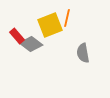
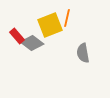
gray diamond: moved 1 px right, 1 px up
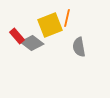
gray semicircle: moved 4 px left, 6 px up
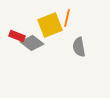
red rectangle: rotated 28 degrees counterclockwise
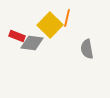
yellow square: rotated 25 degrees counterclockwise
gray diamond: rotated 30 degrees counterclockwise
gray semicircle: moved 8 px right, 2 px down
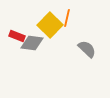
gray semicircle: rotated 144 degrees clockwise
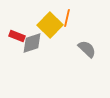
gray diamond: rotated 25 degrees counterclockwise
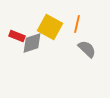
orange line: moved 10 px right, 6 px down
yellow square: moved 2 px down; rotated 15 degrees counterclockwise
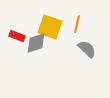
yellow square: rotated 10 degrees counterclockwise
gray diamond: moved 4 px right
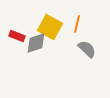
yellow square: rotated 10 degrees clockwise
